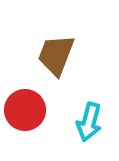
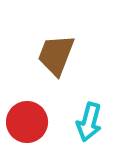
red circle: moved 2 px right, 12 px down
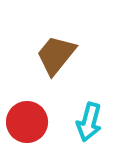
brown trapezoid: rotated 18 degrees clockwise
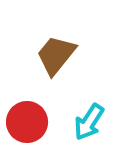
cyan arrow: rotated 18 degrees clockwise
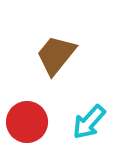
cyan arrow: rotated 9 degrees clockwise
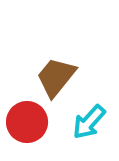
brown trapezoid: moved 22 px down
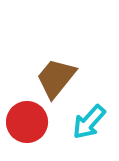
brown trapezoid: moved 1 px down
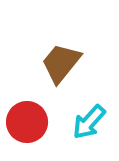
brown trapezoid: moved 5 px right, 15 px up
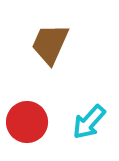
brown trapezoid: moved 11 px left, 19 px up; rotated 15 degrees counterclockwise
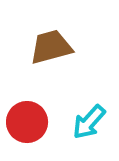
brown trapezoid: moved 1 px right, 3 px down; rotated 51 degrees clockwise
